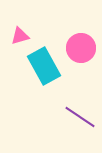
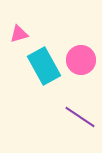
pink triangle: moved 1 px left, 2 px up
pink circle: moved 12 px down
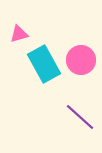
cyan rectangle: moved 2 px up
purple line: rotated 8 degrees clockwise
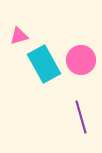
pink triangle: moved 2 px down
purple line: moved 1 px right; rotated 32 degrees clockwise
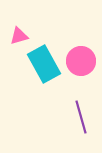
pink circle: moved 1 px down
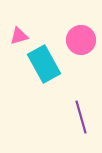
pink circle: moved 21 px up
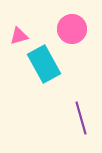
pink circle: moved 9 px left, 11 px up
purple line: moved 1 px down
